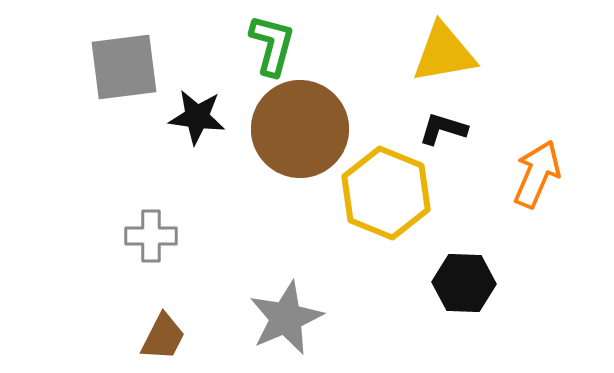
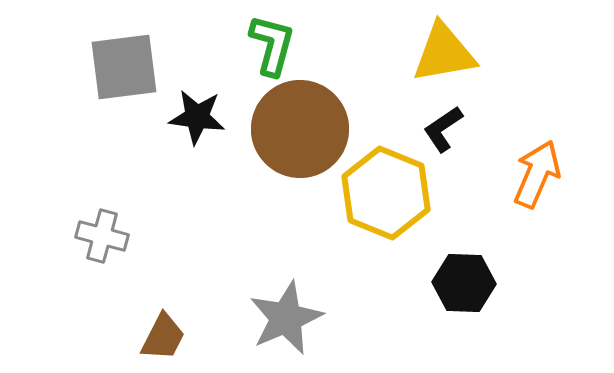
black L-shape: rotated 51 degrees counterclockwise
gray cross: moved 49 px left; rotated 15 degrees clockwise
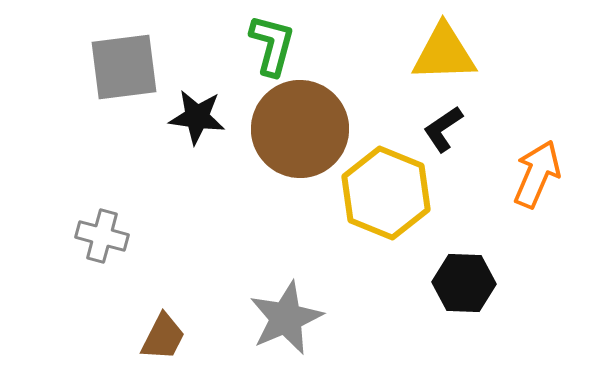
yellow triangle: rotated 8 degrees clockwise
